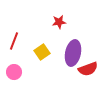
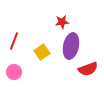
red star: moved 3 px right
purple ellipse: moved 2 px left, 7 px up
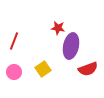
red star: moved 4 px left, 6 px down; rotated 16 degrees clockwise
yellow square: moved 1 px right, 17 px down
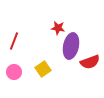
red semicircle: moved 2 px right, 7 px up
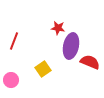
red semicircle: rotated 138 degrees counterclockwise
pink circle: moved 3 px left, 8 px down
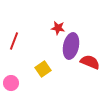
pink circle: moved 3 px down
